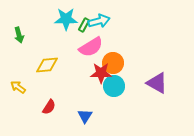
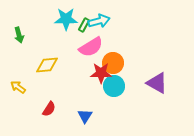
red semicircle: moved 2 px down
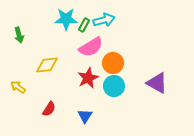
cyan arrow: moved 5 px right, 1 px up
red star: moved 13 px left, 5 px down; rotated 25 degrees counterclockwise
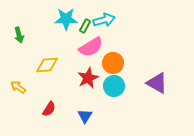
green rectangle: moved 1 px right, 1 px down
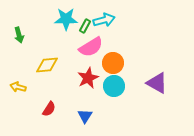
yellow arrow: rotated 21 degrees counterclockwise
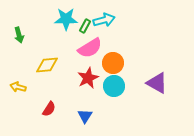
pink semicircle: moved 1 px left, 1 px down
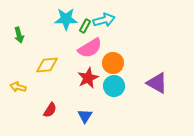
red semicircle: moved 1 px right, 1 px down
